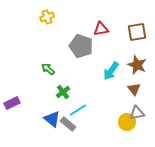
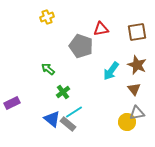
cyan line: moved 4 px left, 2 px down
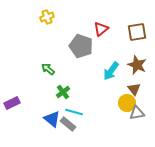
red triangle: rotated 28 degrees counterclockwise
cyan line: rotated 48 degrees clockwise
yellow circle: moved 19 px up
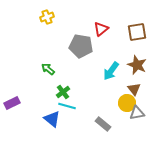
gray pentagon: rotated 10 degrees counterclockwise
cyan line: moved 7 px left, 6 px up
gray rectangle: moved 35 px right
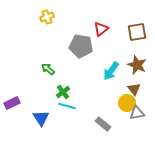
blue triangle: moved 11 px left, 1 px up; rotated 18 degrees clockwise
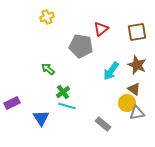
brown triangle: rotated 16 degrees counterclockwise
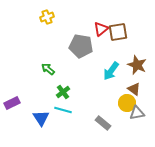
brown square: moved 19 px left
cyan line: moved 4 px left, 4 px down
gray rectangle: moved 1 px up
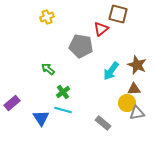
brown square: moved 18 px up; rotated 24 degrees clockwise
brown triangle: rotated 40 degrees counterclockwise
purple rectangle: rotated 14 degrees counterclockwise
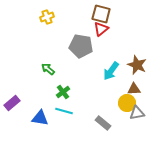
brown square: moved 17 px left
cyan line: moved 1 px right, 1 px down
blue triangle: moved 1 px left; rotated 48 degrees counterclockwise
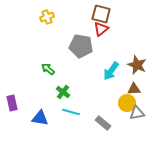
green cross: rotated 16 degrees counterclockwise
purple rectangle: rotated 63 degrees counterclockwise
cyan line: moved 7 px right, 1 px down
